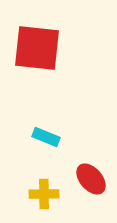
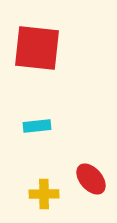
cyan rectangle: moved 9 px left, 11 px up; rotated 28 degrees counterclockwise
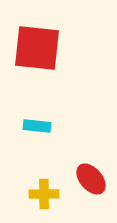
cyan rectangle: rotated 12 degrees clockwise
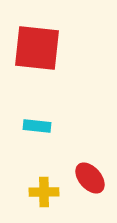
red ellipse: moved 1 px left, 1 px up
yellow cross: moved 2 px up
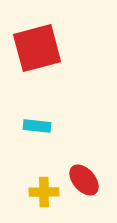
red square: rotated 21 degrees counterclockwise
red ellipse: moved 6 px left, 2 px down
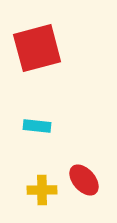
yellow cross: moved 2 px left, 2 px up
